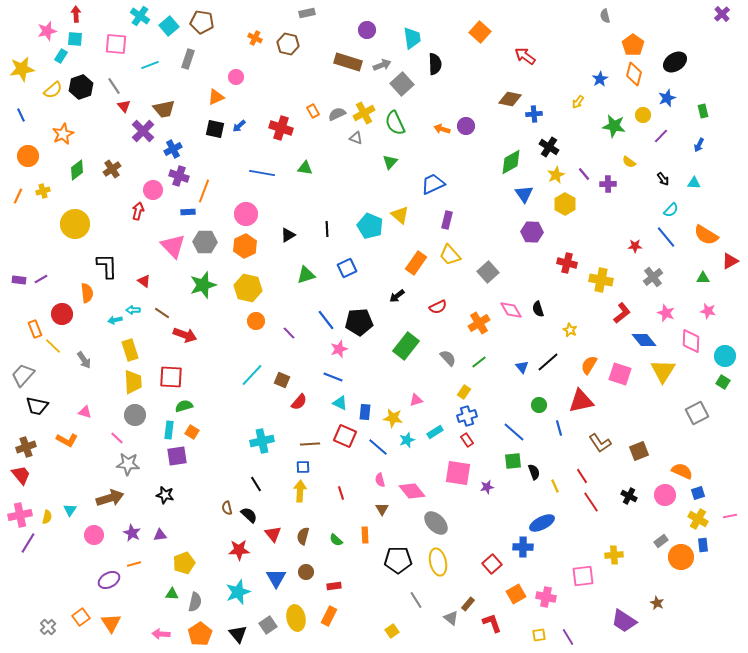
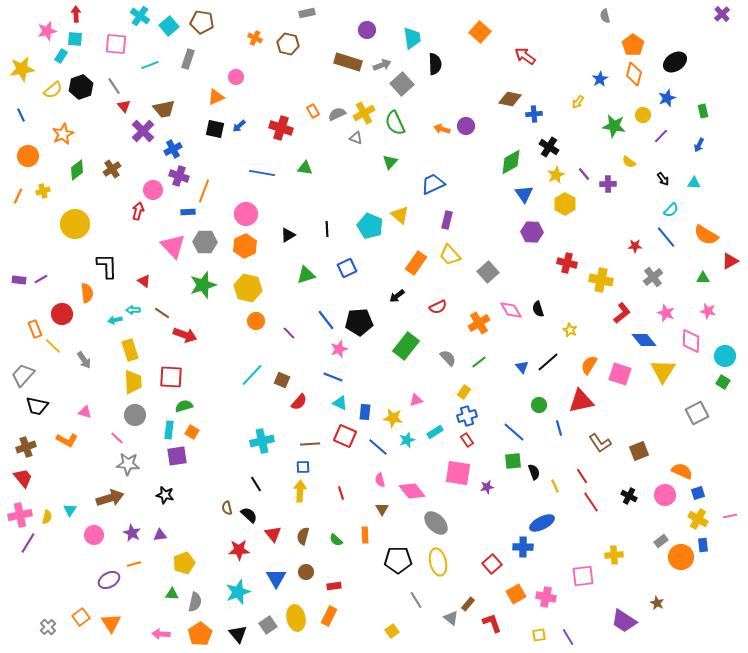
red trapezoid at (21, 475): moved 2 px right, 3 px down
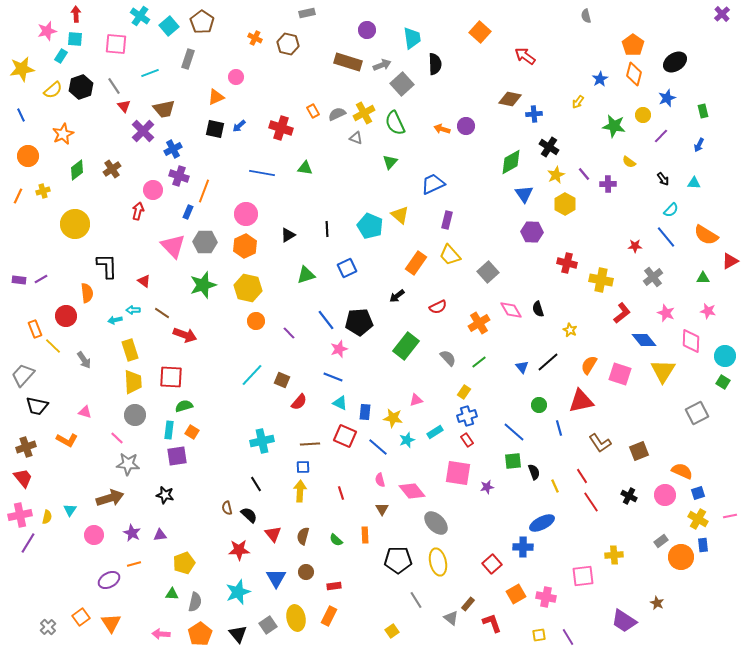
gray semicircle at (605, 16): moved 19 px left
brown pentagon at (202, 22): rotated 25 degrees clockwise
cyan line at (150, 65): moved 8 px down
blue rectangle at (188, 212): rotated 64 degrees counterclockwise
red circle at (62, 314): moved 4 px right, 2 px down
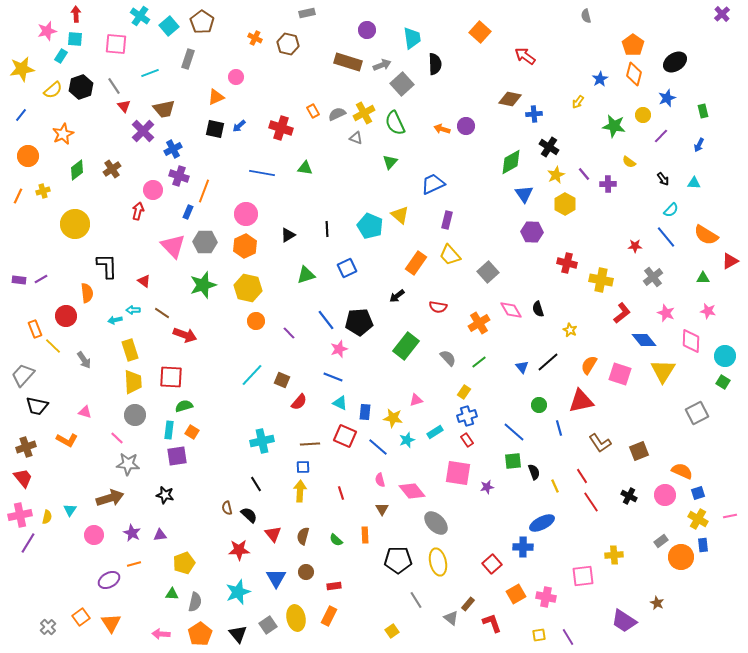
blue line at (21, 115): rotated 64 degrees clockwise
red semicircle at (438, 307): rotated 36 degrees clockwise
